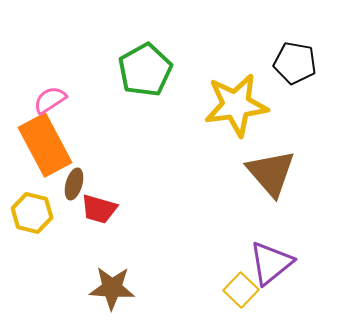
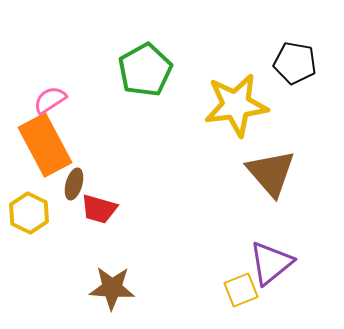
yellow hexagon: moved 3 px left; rotated 12 degrees clockwise
yellow square: rotated 24 degrees clockwise
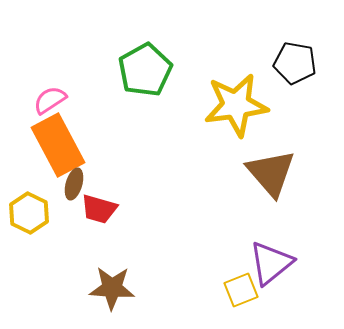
orange rectangle: moved 13 px right
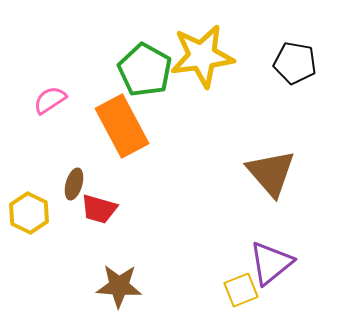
green pentagon: rotated 14 degrees counterclockwise
yellow star: moved 34 px left, 49 px up
orange rectangle: moved 64 px right, 19 px up
brown star: moved 7 px right, 2 px up
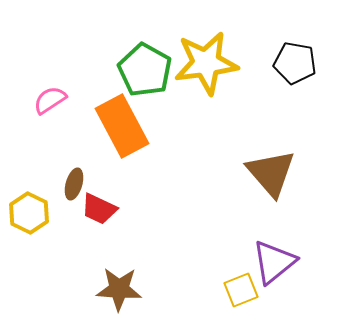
yellow star: moved 4 px right, 7 px down
red trapezoid: rotated 9 degrees clockwise
purple triangle: moved 3 px right, 1 px up
brown star: moved 3 px down
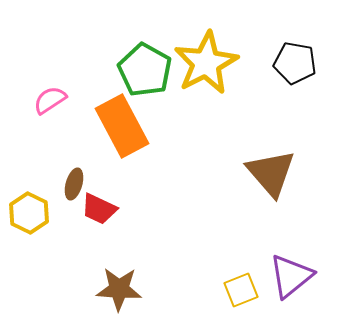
yellow star: rotated 20 degrees counterclockwise
purple triangle: moved 17 px right, 14 px down
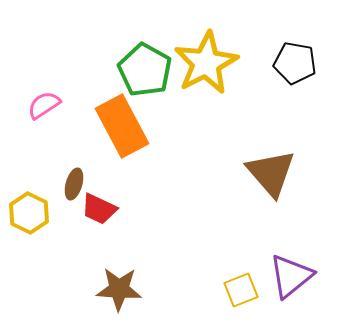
pink semicircle: moved 6 px left, 5 px down
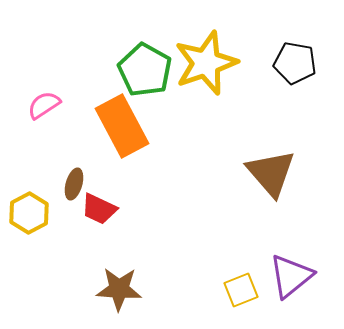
yellow star: rotated 8 degrees clockwise
yellow hexagon: rotated 6 degrees clockwise
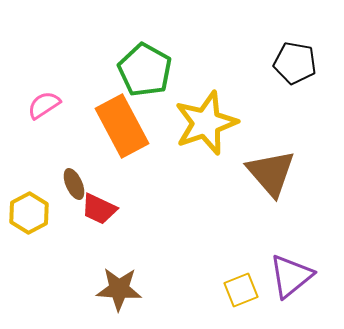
yellow star: moved 60 px down
brown ellipse: rotated 40 degrees counterclockwise
